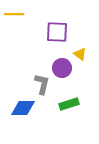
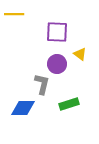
purple circle: moved 5 px left, 4 px up
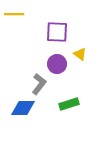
gray L-shape: moved 3 px left; rotated 25 degrees clockwise
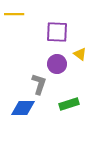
gray L-shape: rotated 20 degrees counterclockwise
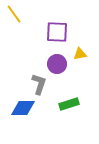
yellow line: rotated 54 degrees clockwise
yellow triangle: rotated 48 degrees counterclockwise
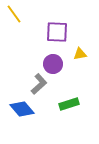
purple circle: moved 4 px left
gray L-shape: rotated 30 degrees clockwise
blue diamond: moved 1 px left, 1 px down; rotated 50 degrees clockwise
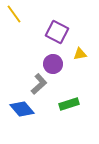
purple square: rotated 25 degrees clockwise
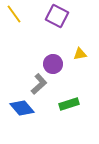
purple square: moved 16 px up
blue diamond: moved 1 px up
